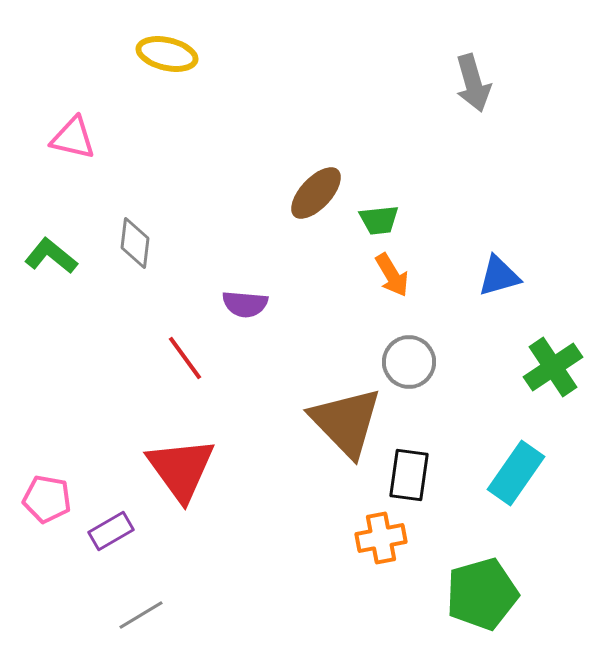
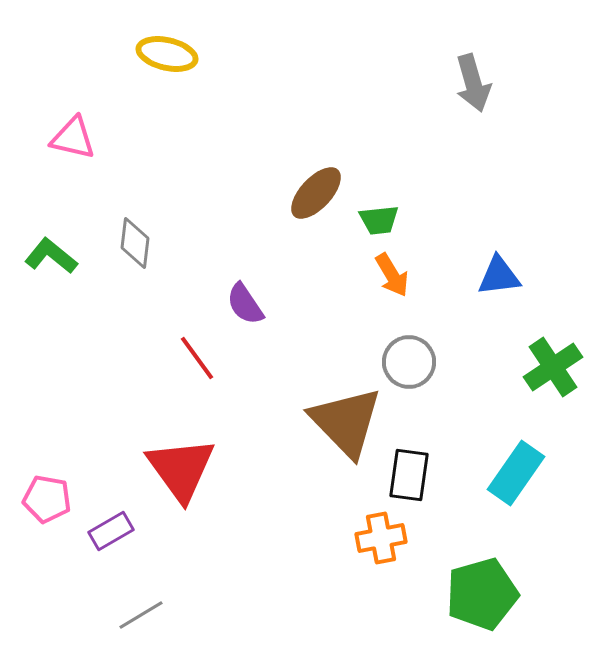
blue triangle: rotated 9 degrees clockwise
purple semicircle: rotated 51 degrees clockwise
red line: moved 12 px right
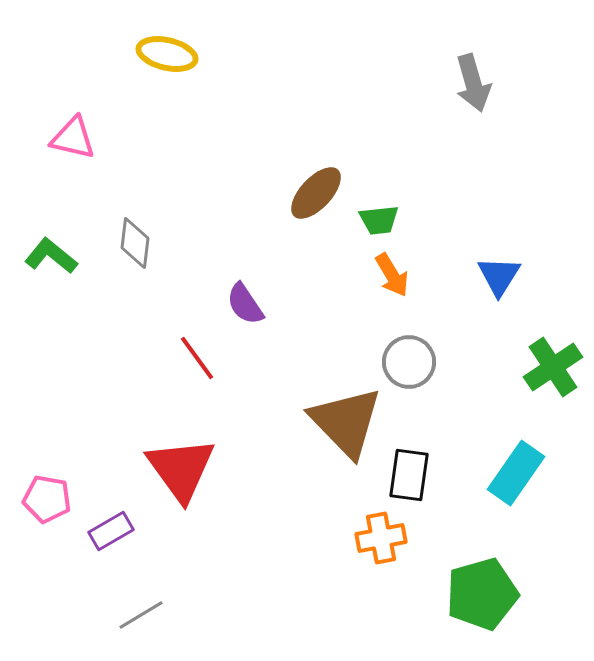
blue triangle: rotated 51 degrees counterclockwise
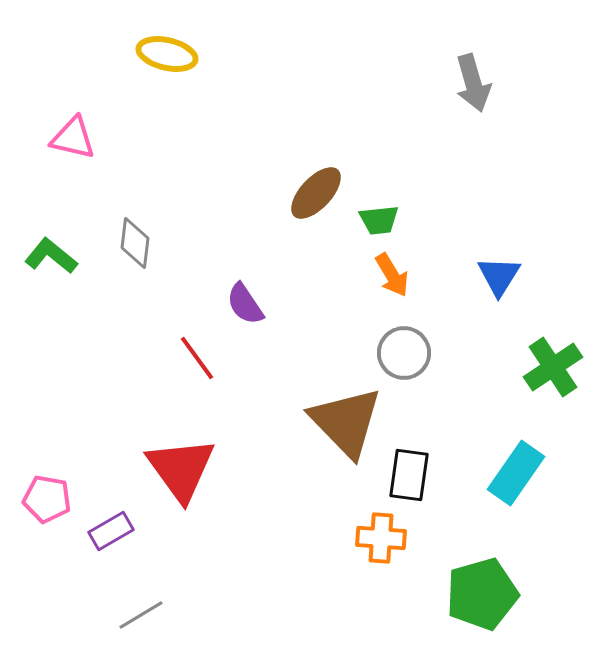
gray circle: moved 5 px left, 9 px up
orange cross: rotated 15 degrees clockwise
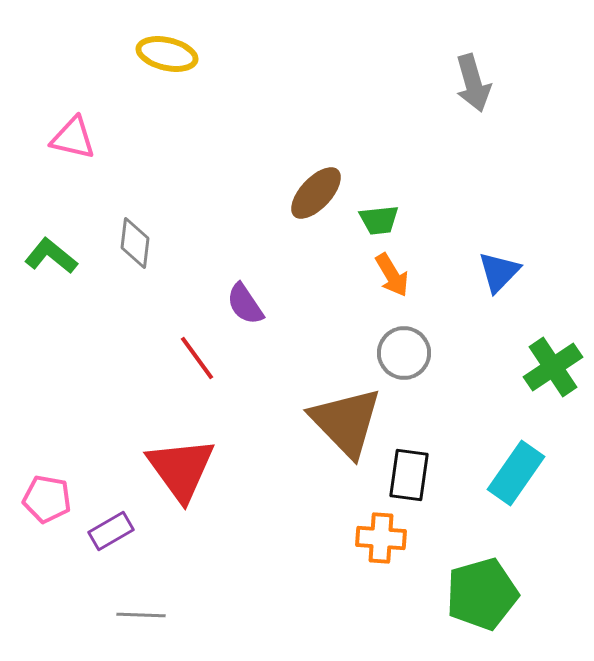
blue triangle: moved 4 px up; rotated 12 degrees clockwise
gray line: rotated 33 degrees clockwise
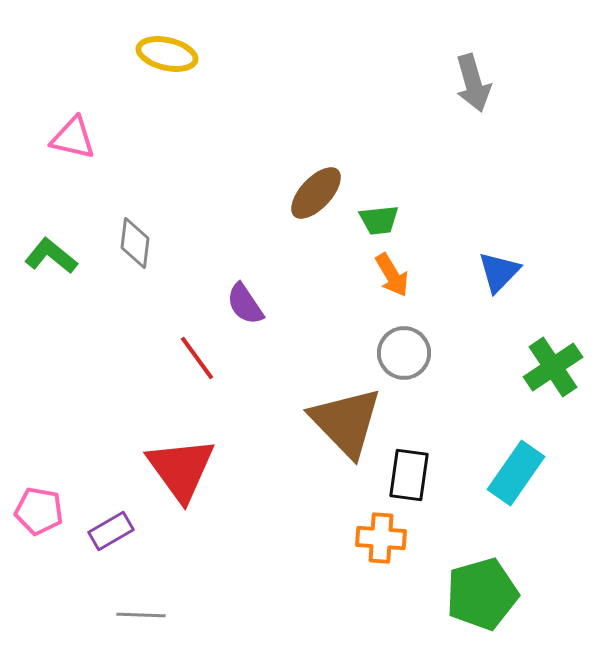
pink pentagon: moved 8 px left, 12 px down
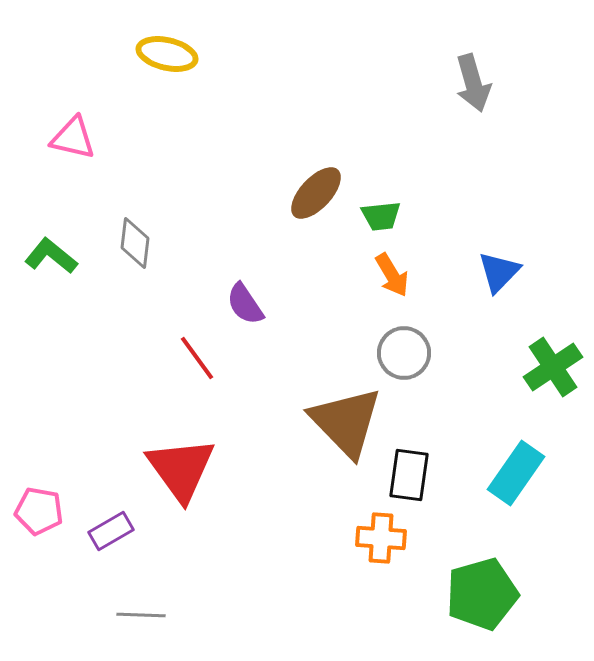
green trapezoid: moved 2 px right, 4 px up
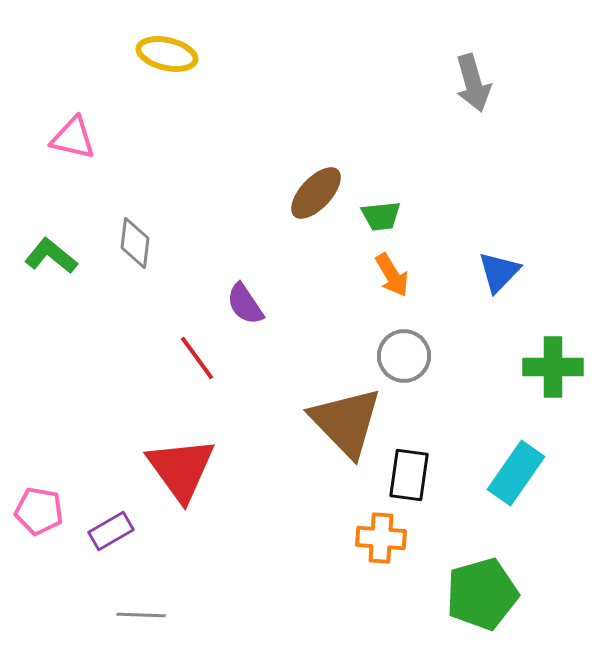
gray circle: moved 3 px down
green cross: rotated 34 degrees clockwise
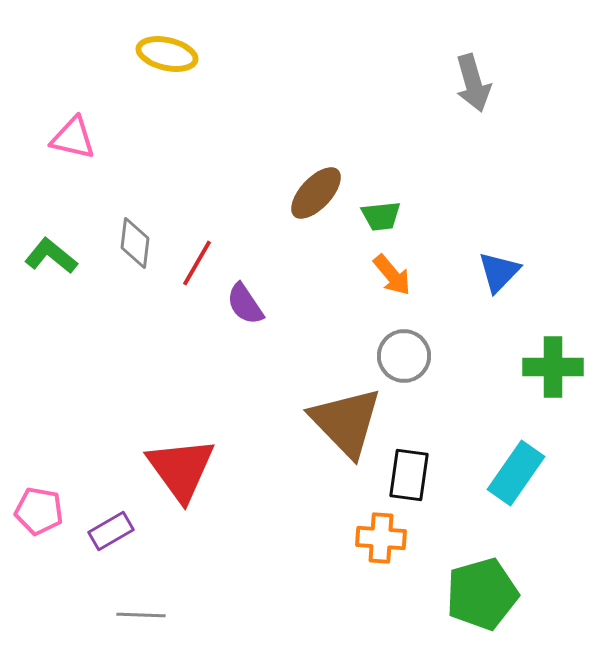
orange arrow: rotated 9 degrees counterclockwise
red line: moved 95 px up; rotated 66 degrees clockwise
